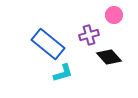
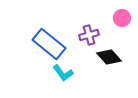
pink circle: moved 8 px right, 3 px down
blue rectangle: moved 1 px right
cyan L-shape: rotated 70 degrees clockwise
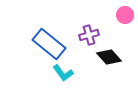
pink circle: moved 3 px right, 3 px up
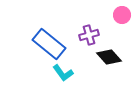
pink circle: moved 3 px left
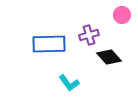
blue rectangle: rotated 40 degrees counterclockwise
cyan L-shape: moved 6 px right, 10 px down
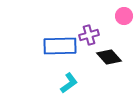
pink circle: moved 2 px right, 1 px down
blue rectangle: moved 11 px right, 2 px down
cyan L-shape: rotated 90 degrees counterclockwise
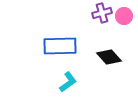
purple cross: moved 13 px right, 22 px up
cyan L-shape: moved 1 px left, 1 px up
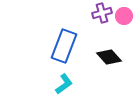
blue rectangle: moved 4 px right; rotated 68 degrees counterclockwise
cyan L-shape: moved 4 px left, 2 px down
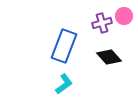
purple cross: moved 10 px down
